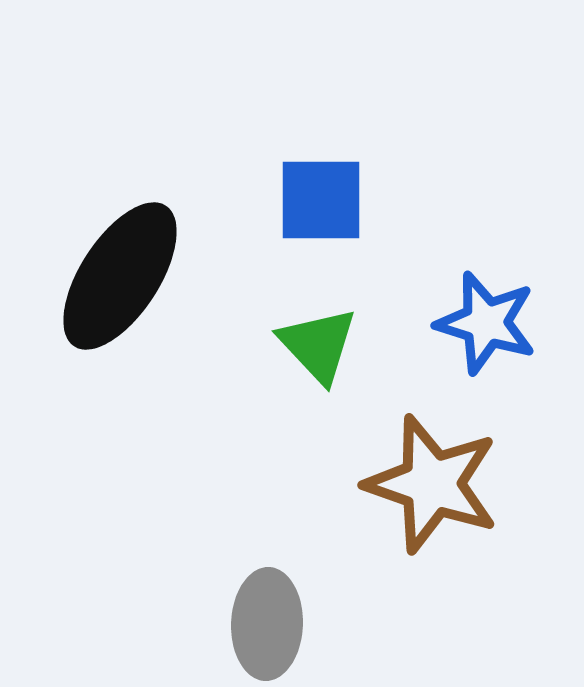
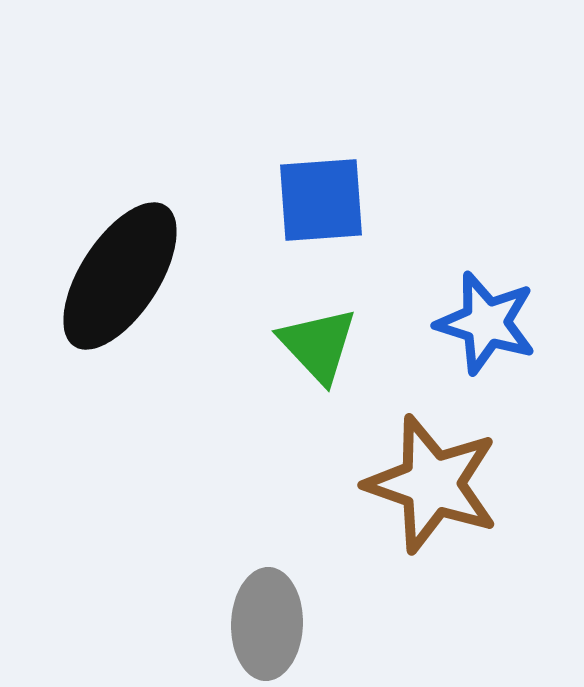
blue square: rotated 4 degrees counterclockwise
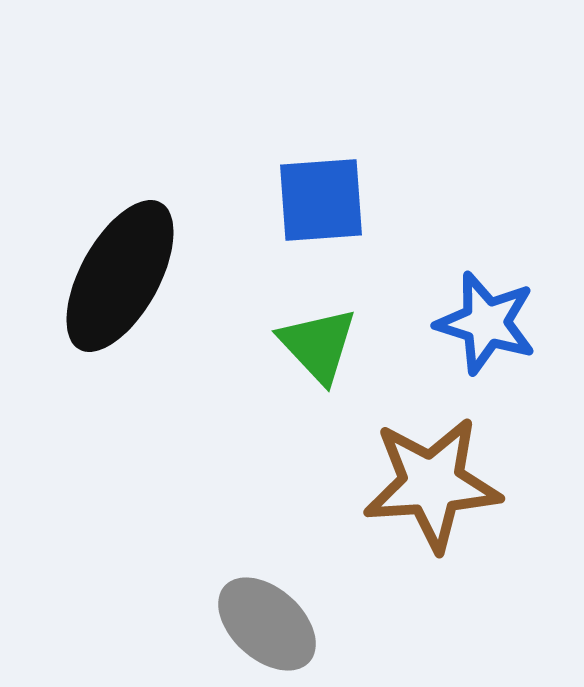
black ellipse: rotated 4 degrees counterclockwise
brown star: rotated 23 degrees counterclockwise
gray ellipse: rotated 50 degrees counterclockwise
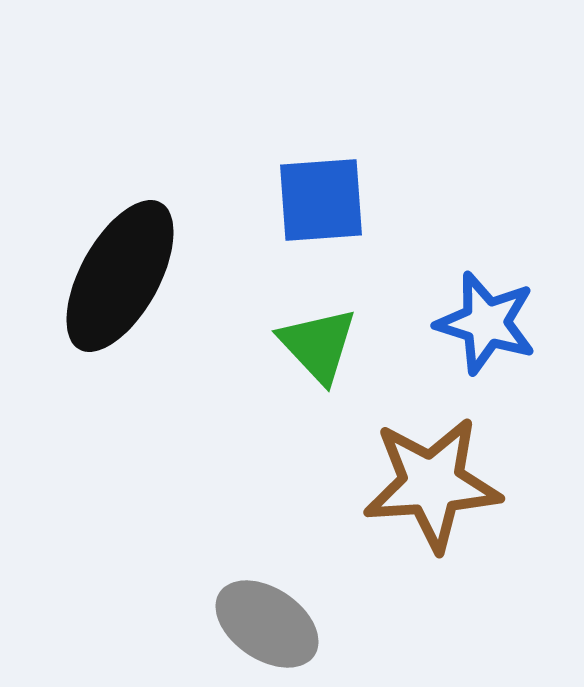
gray ellipse: rotated 8 degrees counterclockwise
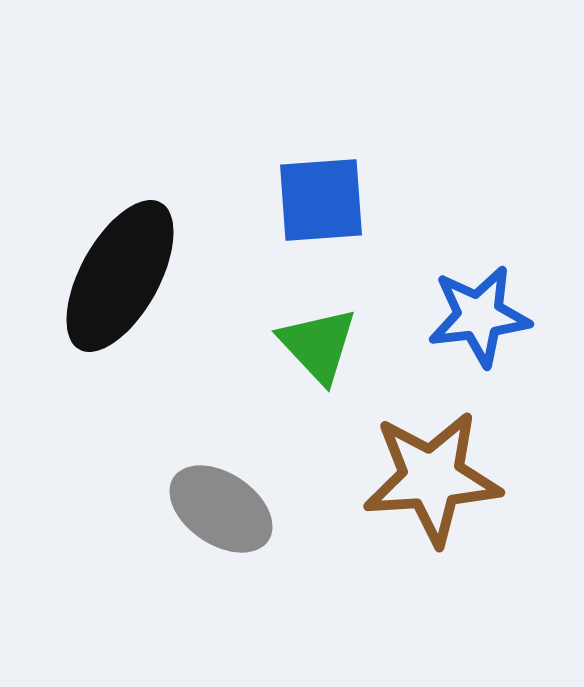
blue star: moved 7 px left, 7 px up; rotated 24 degrees counterclockwise
brown star: moved 6 px up
gray ellipse: moved 46 px left, 115 px up
